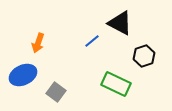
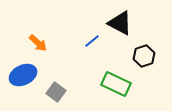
orange arrow: rotated 66 degrees counterclockwise
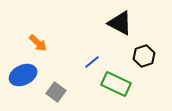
blue line: moved 21 px down
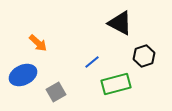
green rectangle: rotated 40 degrees counterclockwise
gray square: rotated 24 degrees clockwise
